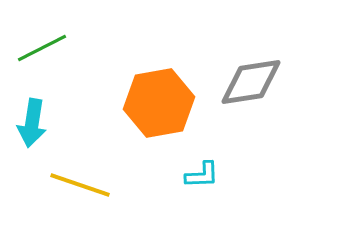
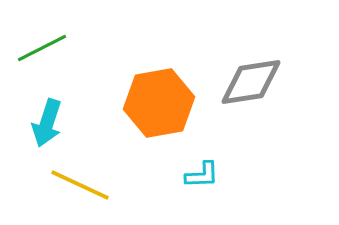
cyan arrow: moved 15 px right; rotated 9 degrees clockwise
yellow line: rotated 6 degrees clockwise
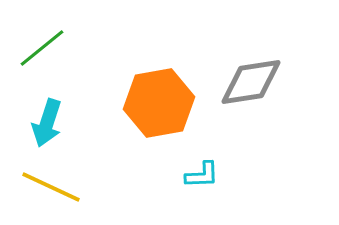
green line: rotated 12 degrees counterclockwise
yellow line: moved 29 px left, 2 px down
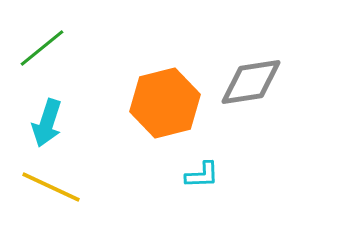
orange hexagon: moved 6 px right; rotated 4 degrees counterclockwise
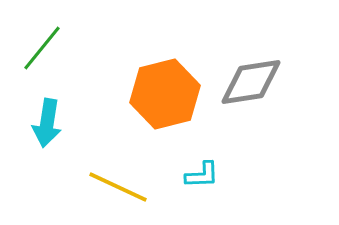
green line: rotated 12 degrees counterclockwise
orange hexagon: moved 9 px up
cyan arrow: rotated 9 degrees counterclockwise
yellow line: moved 67 px right
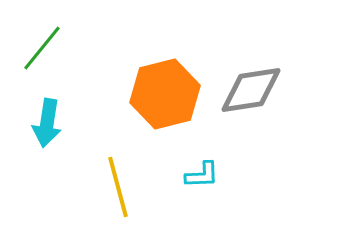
gray diamond: moved 8 px down
yellow line: rotated 50 degrees clockwise
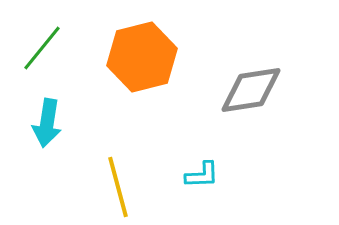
orange hexagon: moved 23 px left, 37 px up
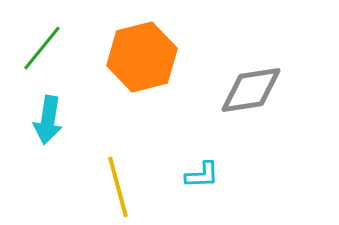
cyan arrow: moved 1 px right, 3 px up
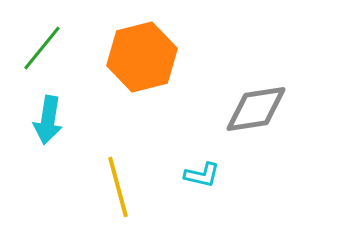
gray diamond: moved 5 px right, 19 px down
cyan L-shape: rotated 15 degrees clockwise
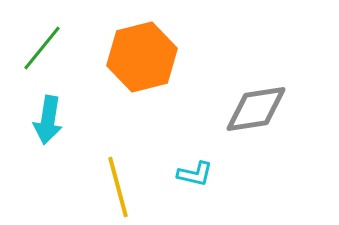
cyan L-shape: moved 7 px left, 1 px up
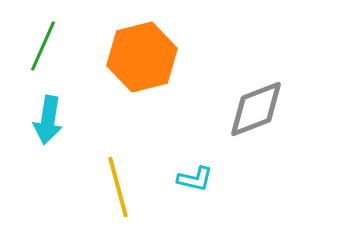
green line: moved 1 px right, 2 px up; rotated 15 degrees counterclockwise
gray diamond: rotated 12 degrees counterclockwise
cyan L-shape: moved 5 px down
